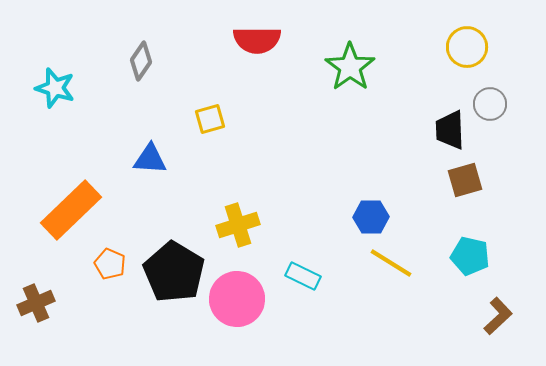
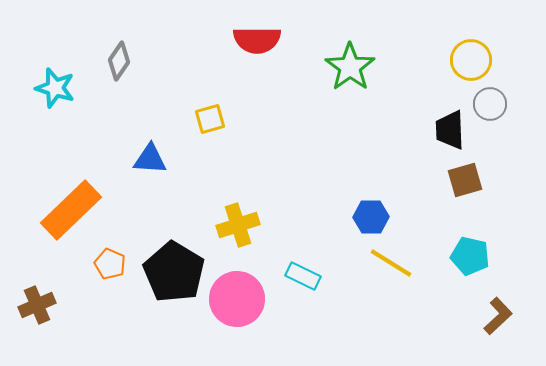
yellow circle: moved 4 px right, 13 px down
gray diamond: moved 22 px left
brown cross: moved 1 px right, 2 px down
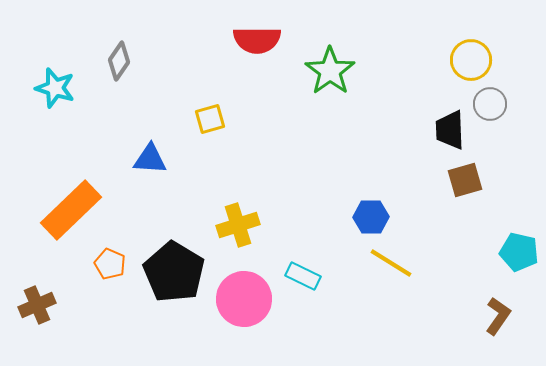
green star: moved 20 px left, 4 px down
cyan pentagon: moved 49 px right, 4 px up
pink circle: moved 7 px right
brown L-shape: rotated 12 degrees counterclockwise
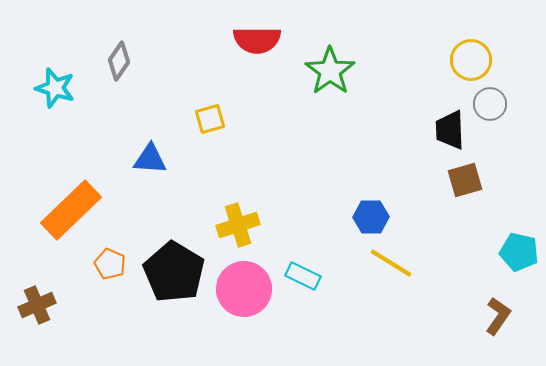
pink circle: moved 10 px up
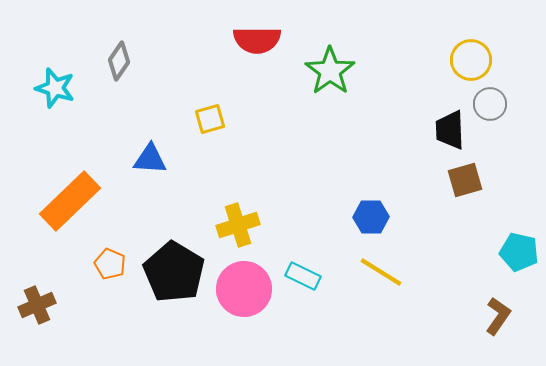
orange rectangle: moved 1 px left, 9 px up
yellow line: moved 10 px left, 9 px down
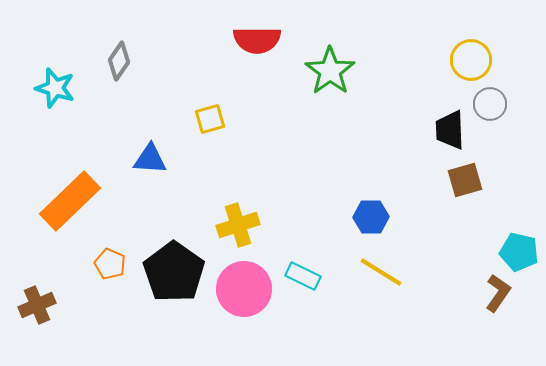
black pentagon: rotated 4 degrees clockwise
brown L-shape: moved 23 px up
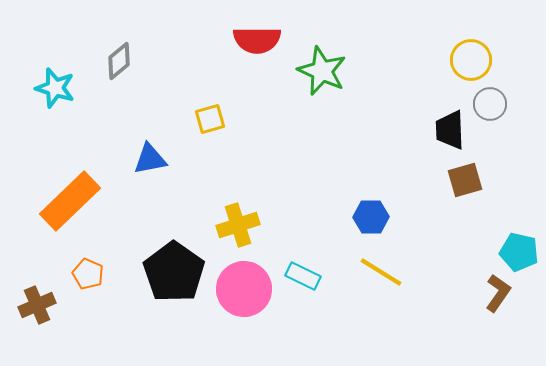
gray diamond: rotated 15 degrees clockwise
green star: moved 8 px left; rotated 12 degrees counterclockwise
blue triangle: rotated 15 degrees counterclockwise
orange pentagon: moved 22 px left, 10 px down
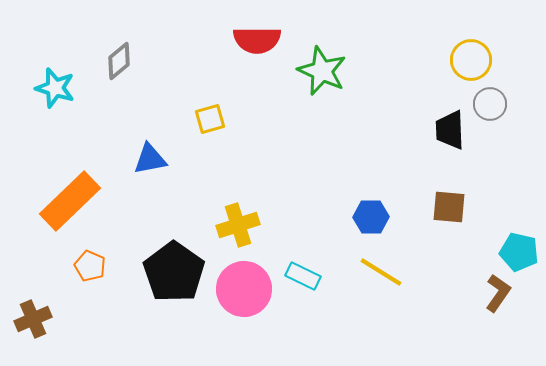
brown square: moved 16 px left, 27 px down; rotated 21 degrees clockwise
orange pentagon: moved 2 px right, 8 px up
brown cross: moved 4 px left, 14 px down
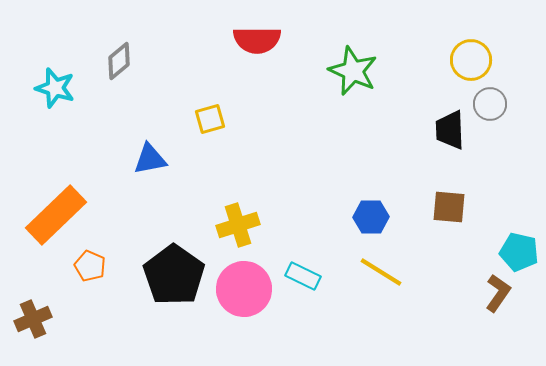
green star: moved 31 px right
orange rectangle: moved 14 px left, 14 px down
black pentagon: moved 3 px down
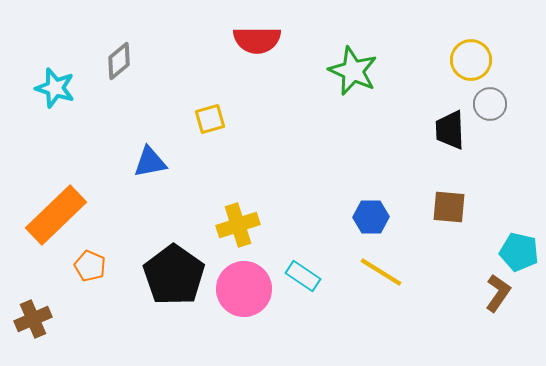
blue triangle: moved 3 px down
cyan rectangle: rotated 8 degrees clockwise
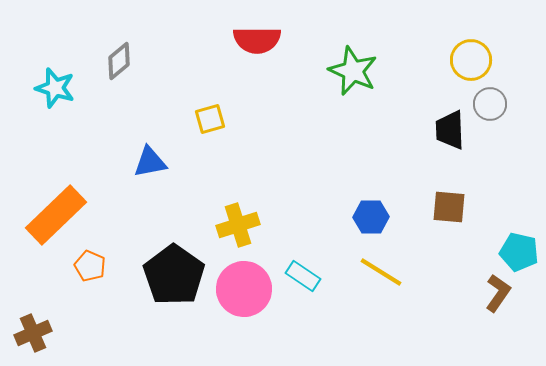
brown cross: moved 14 px down
